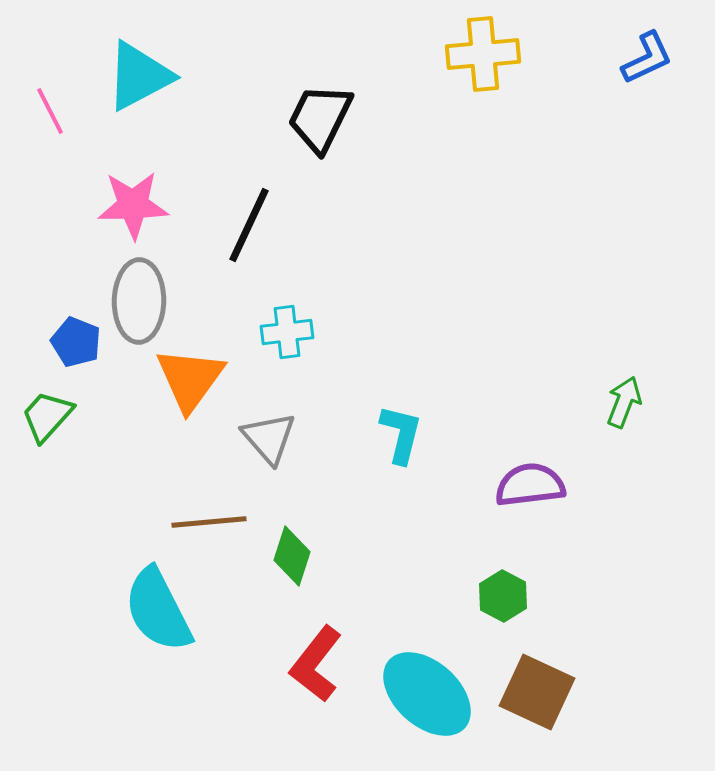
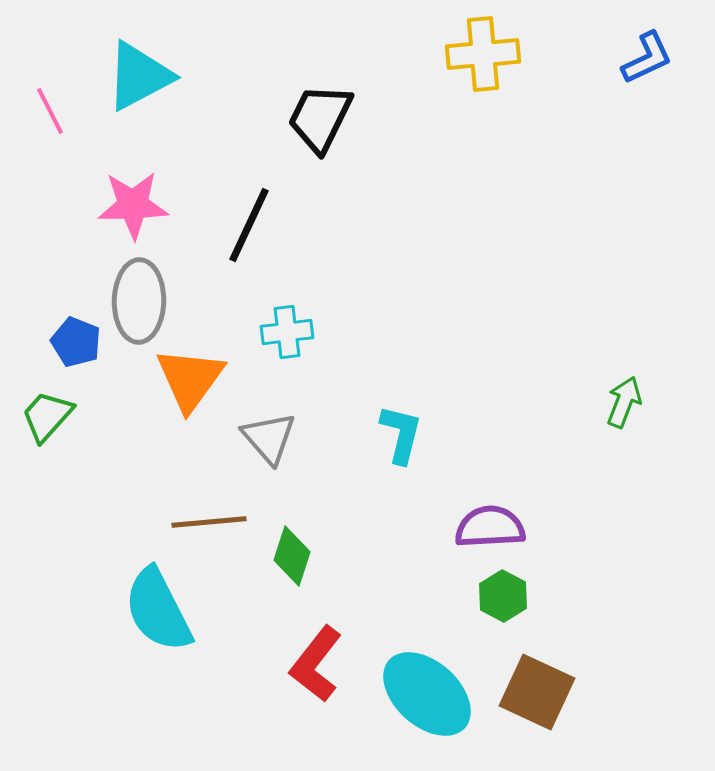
purple semicircle: moved 40 px left, 42 px down; rotated 4 degrees clockwise
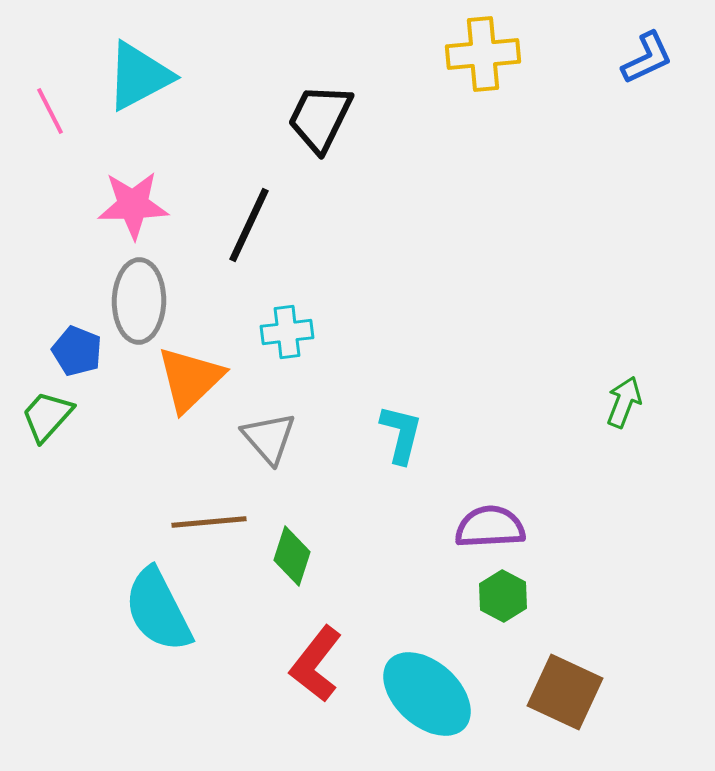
blue pentagon: moved 1 px right, 9 px down
orange triangle: rotated 10 degrees clockwise
brown square: moved 28 px right
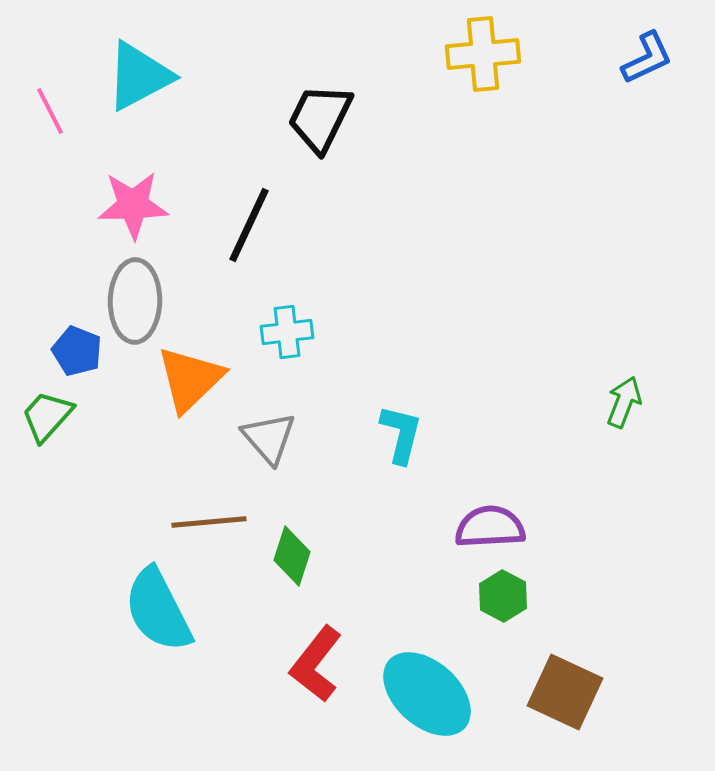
gray ellipse: moved 4 px left
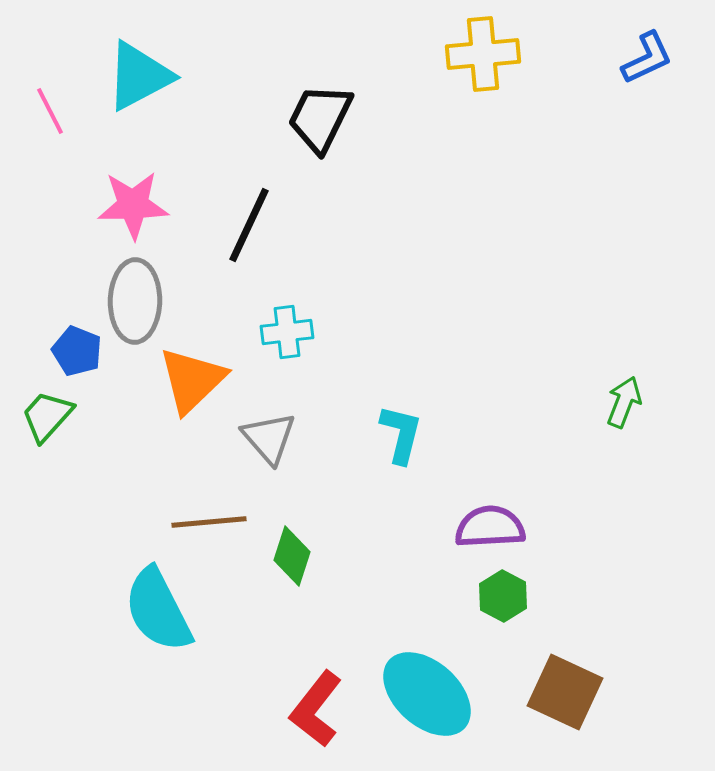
orange triangle: moved 2 px right, 1 px down
red L-shape: moved 45 px down
